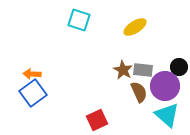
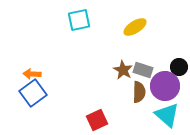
cyan square: rotated 30 degrees counterclockwise
gray rectangle: rotated 12 degrees clockwise
brown semicircle: rotated 25 degrees clockwise
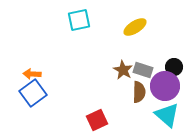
black circle: moved 5 px left
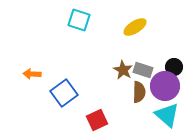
cyan square: rotated 30 degrees clockwise
blue square: moved 31 px right
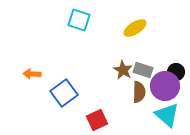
yellow ellipse: moved 1 px down
black circle: moved 2 px right, 5 px down
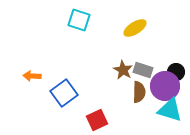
orange arrow: moved 2 px down
cyan triangle: moved 3 px right, 5 px up; rotated 24 degrees counterclockwise
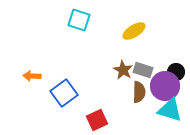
yellow ellipse: moved 1 px left, 3 px down
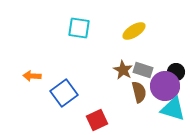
cyan square: moved 8 px down; rotated 10 degrees counterclockwise
brown semicircle: rotated 15 degrees counterclockwise
cyan triangle: moved 3 px right, 1 px up
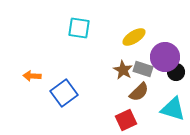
yellow ellipse: moved 6 px down
gray rectangle: moved 1 px up
purple circle: moved 29 px up
brown semicircle: rotated 60 degrees clockwise
red square: moved 29 px right
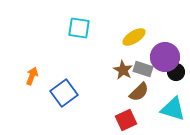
orange arrow: rotated 108 degrees clockwise
